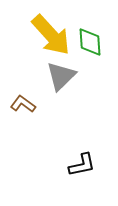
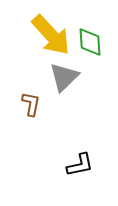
gray triangle: moved 3 px right, 1 px down
brown L-shape: moved 8 px right; rotated 65 degrees clockwise
black L-shape: moved 2 px left
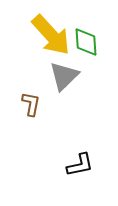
green diamond: moved 4 px left
gray triangle: moved 1 px up
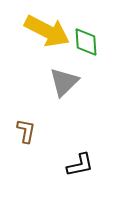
yellow arrow: moved 4 px left, 4 px up; rotated 21 degrees counterclockwise
gray triangle: moved 6 px down
brown L-shape: moved 5 px left, 27 px down
